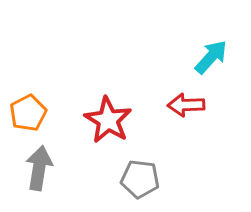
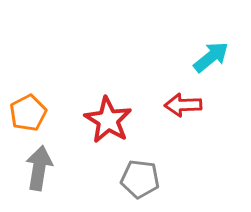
cyan arrow: rotated 9 degrees clockwise
red arrow: moved 3 px left
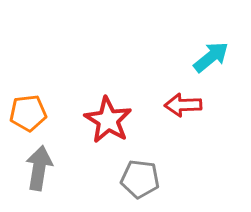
orange pentagon: rotated 21 degrees clockwise
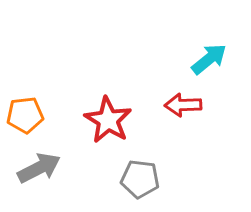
cyan arrow: moved 2 px left, 2 px down
orange pentagon: moved 3 px left, 2 px down
gray arrow: rotated 54 degrees clockwise
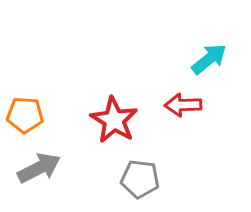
orange pentagon: rotated 9 degrees clockwise
red star: moved 6 px right
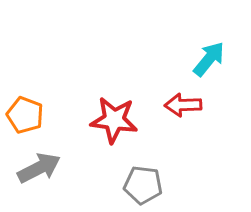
cyan arrow: rotated 12 degrees counterclockwise
orange pentagon: rotated 18 degrees clockwise
red star: rotated 24 degrees counterclockwise
gray pentagon: moved 3 px right, 6 px down
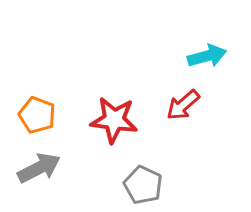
cyan arrow: moved 2 px left, 3 px up; rotated 36 degrees clockwise
red arrow: rotated 39 degrees counterclockwise
orange pentagon: moved 12 px right
gray pentagon: rotated 18 degrees clockwise
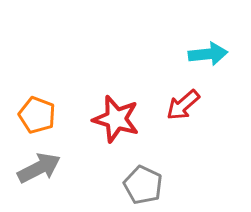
cyan arrow: moved 1 px right, 2 px up; rotated 9 degrees clockwise
red star: moved 2 px right, 1 px up; rotated 9 degrees clockwise
